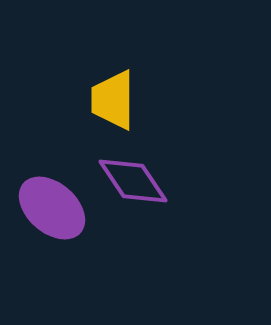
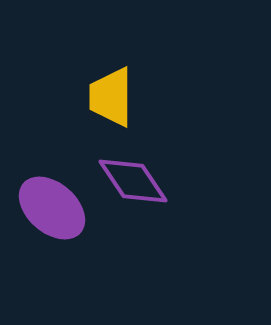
yellow trapezoid: moved 2 px left, 3 px up
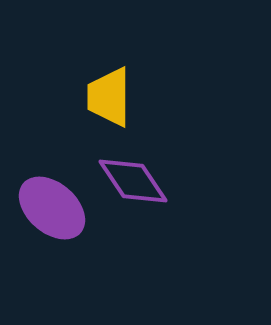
yellow trapezoid: moved 2 px left
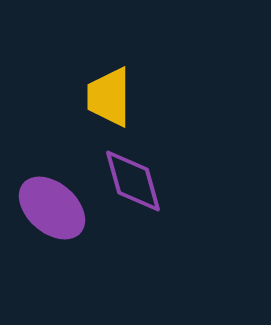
purple diamond: rotated 18 degrees clockwise
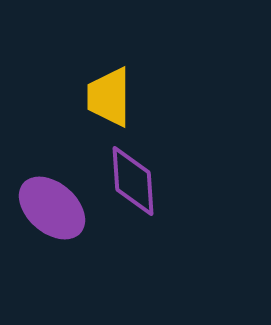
purple diamond: rotated 12 degrees clockwise
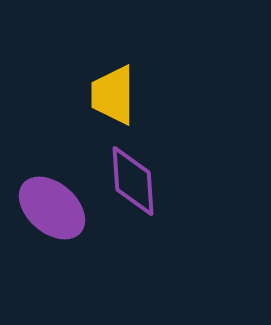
yellow trapezoid: moved 4 px right, 2 px up
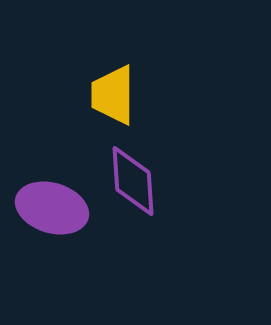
purple ellipse: rotated 24 degrees counterclockwise
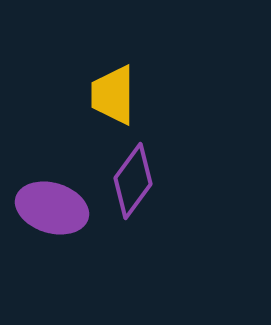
purple diamond: rotated 40 degrees clockwise
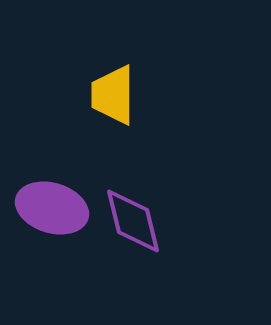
purple diamond: moved 40 px down; rotated 50 degrees counterclockwise
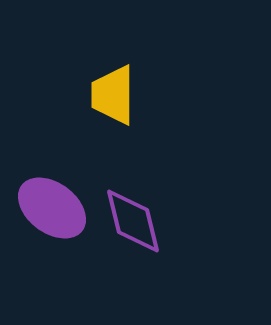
purple ellipse: rotated 20 degrees clockwise
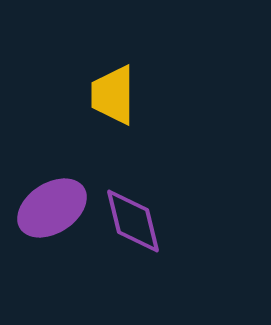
purple ellipse: rotated 70 degrees counterclockwise
